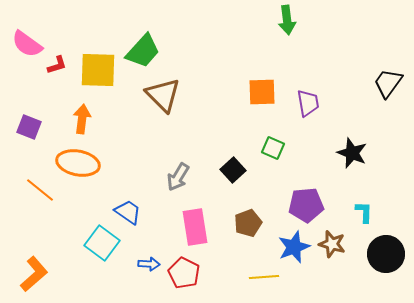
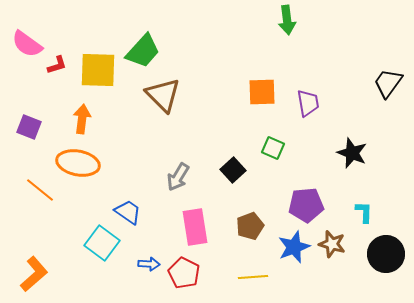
brown pentagon: moved 2 px right, 3 px down
yellow line: moved 11 px left
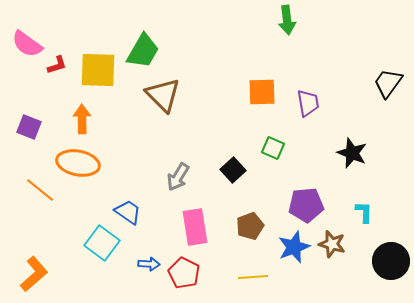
green trapezoid: rotated 12 degrees counterclockwise
orange arrow: rotated 8 degrees counterclockwise
black circle: moved 5 px right, 7 px down
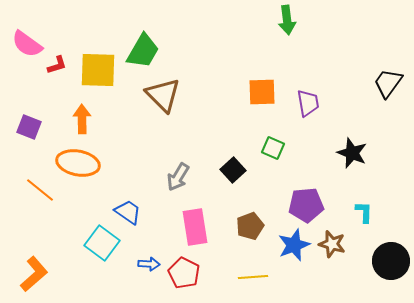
blue star: moved 2 px up
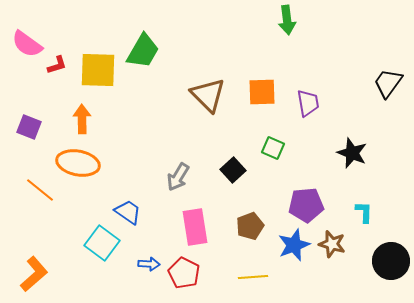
brown triangle: moved 45 px right
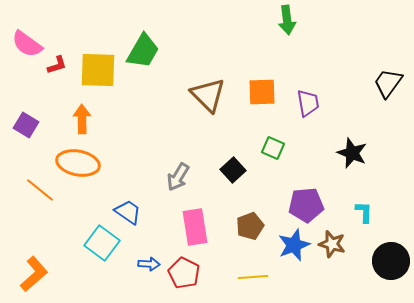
purple square: moved 3 px left, 2 px up; rotated 10 degrees clockwise
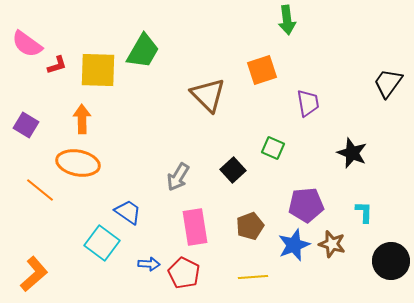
orange square: moved 22 px up; rotated 16 degrees counterclockwise
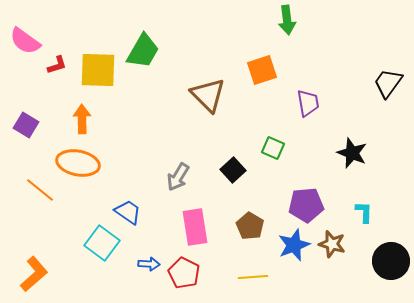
pink semicircle: moved 2 px left, 3 px up
brown pentagon: rotated 20 degrees counterclockwise
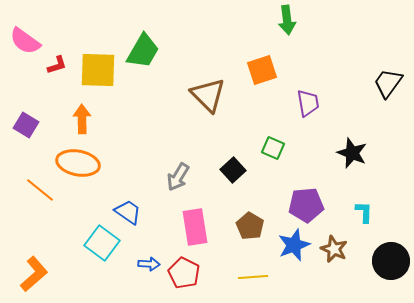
brown star: moved 2 px right, 5 px down; rotated 8 degrees clockwise
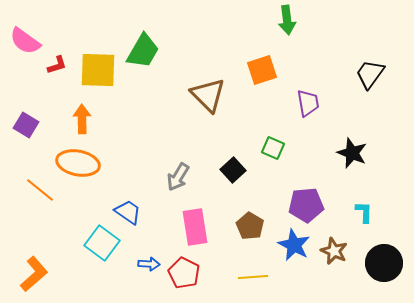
black trapezoid: moved 18 px left, 9 px up
blue star: rotated 24 degrees counterclockwise
brown star: moved 2 px down
black circle: moved 7 px left, 2 px down
